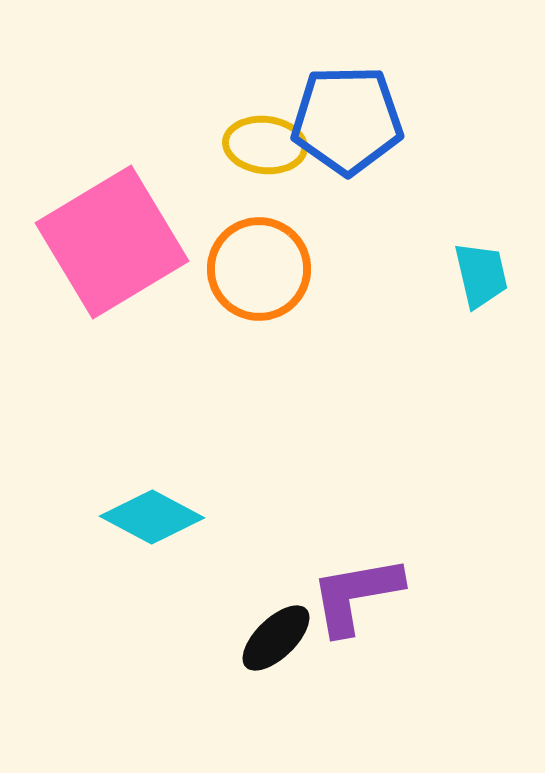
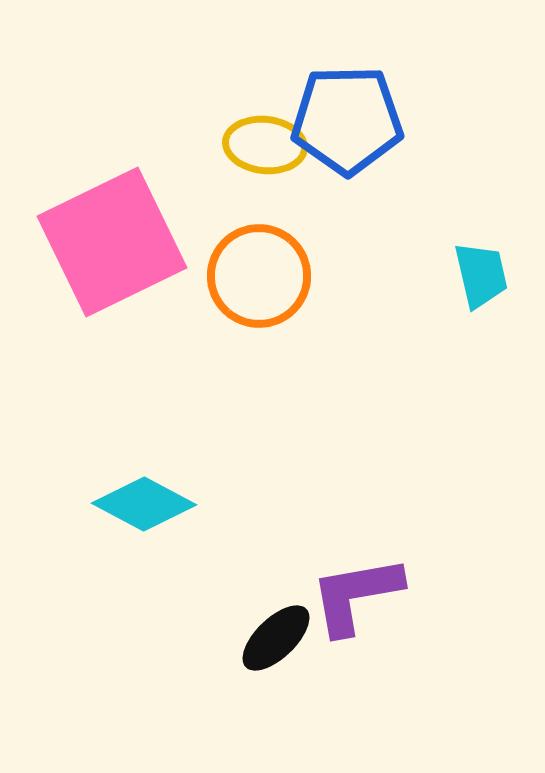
pink square: rotated 5 degrees clockwise
orange circle: moved 7 px down
cyan diamond: moved 8 px left, 13 px up
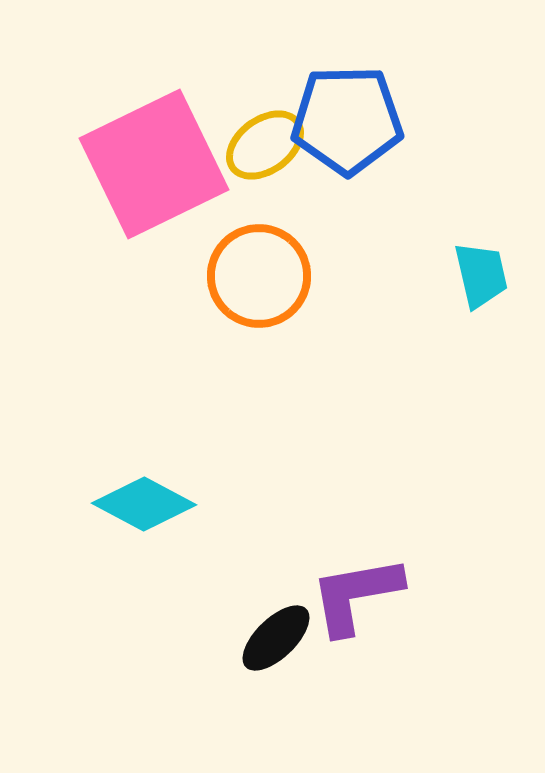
yellow ellipse: rotated 42 degrees counterclockwise
pink square: moved 42 px right, 78 px up
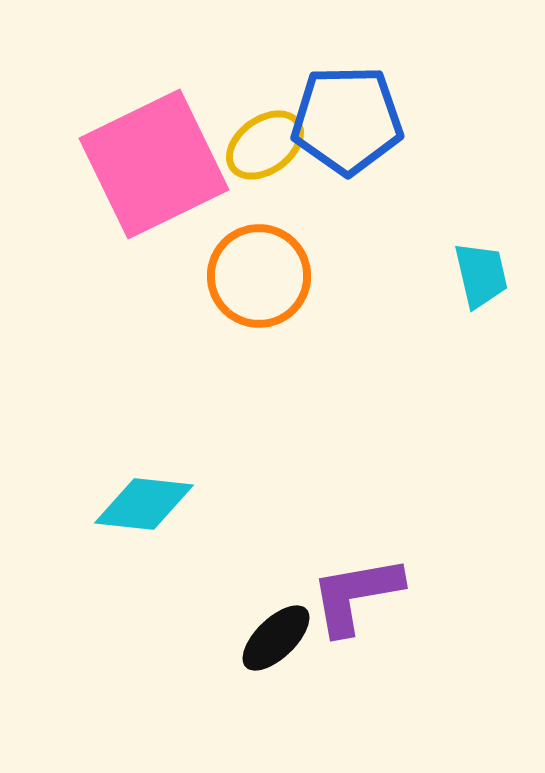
cyan diamond: rotated 22 degrees counterclockwise
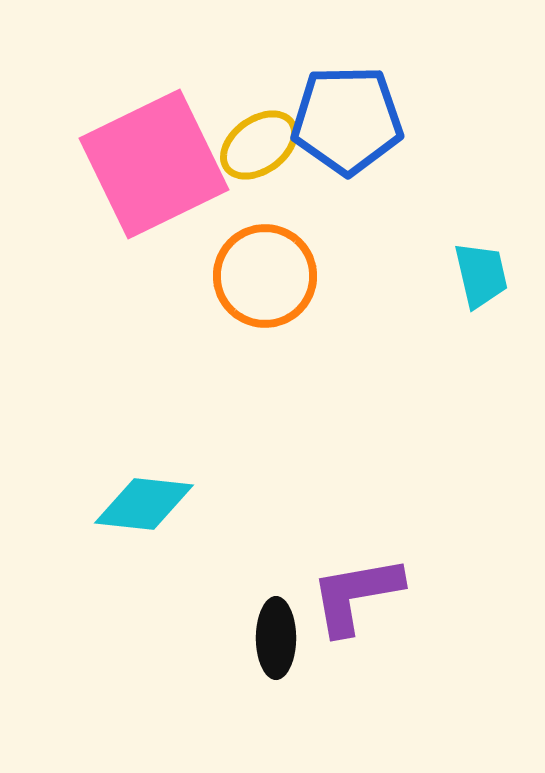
yellow ellipse: moved 6 px left
orange circle: moved 6 px right
black ellipse: rotated 46 degrees counterclockwise
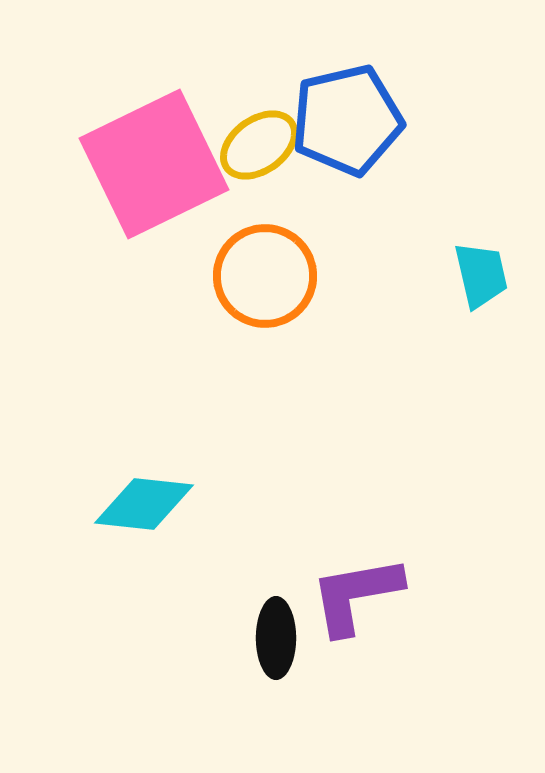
blue pentagon: rotated 12 degrees counterclockwise
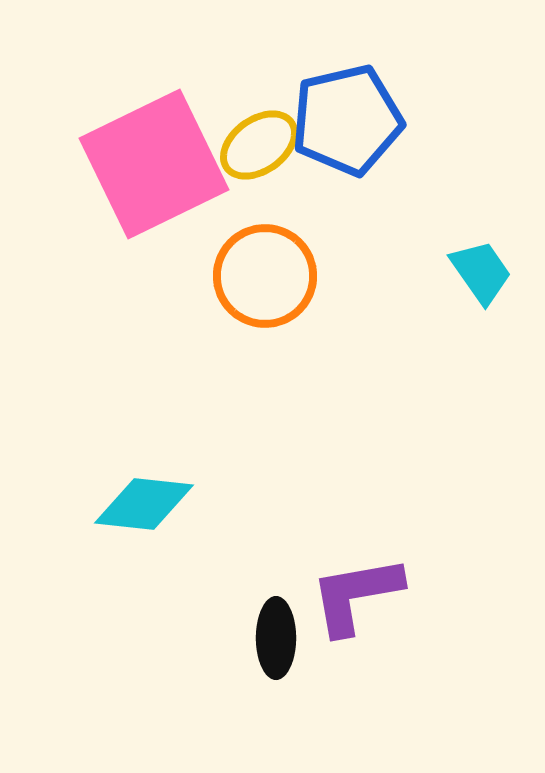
cyan trapezoid: moved 3 px up; rotated 22 degrees counterclockwise
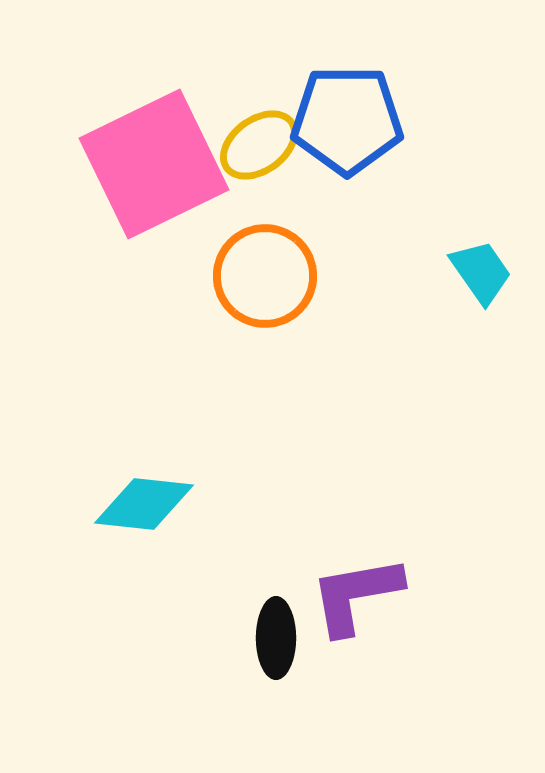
blue pentagon: rotated 13 degrees clockwise
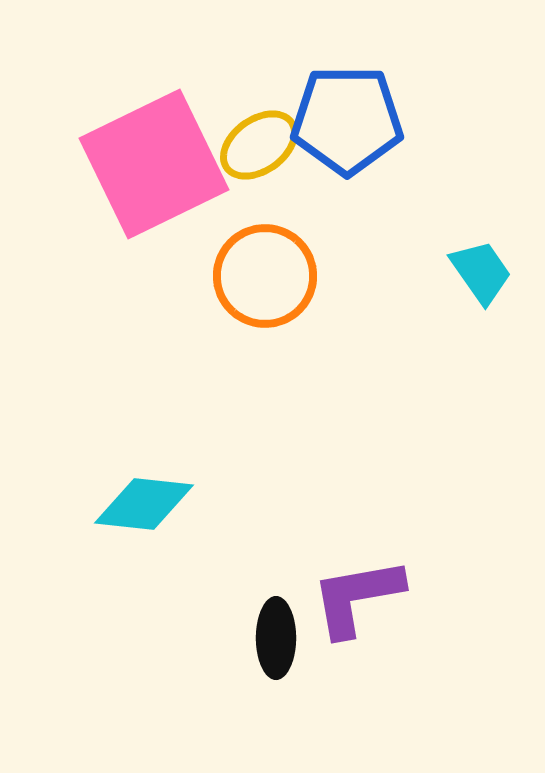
purple L-shape: moved 1 px right, 2 px down
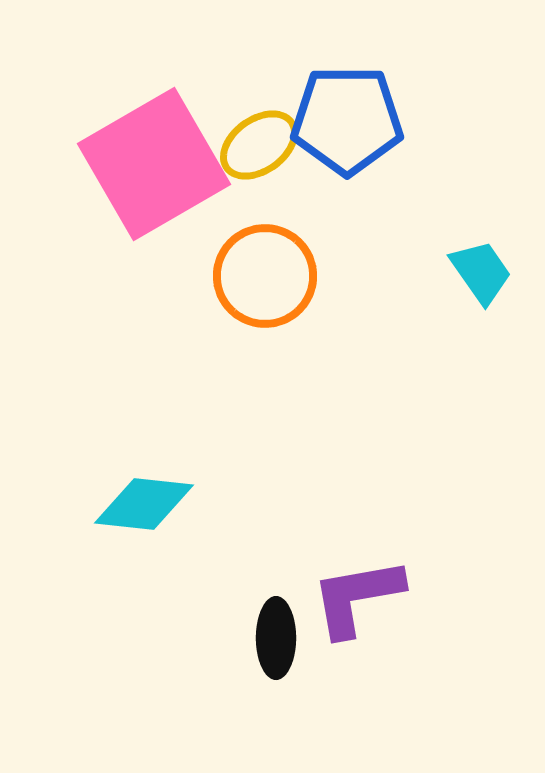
pink square: rotated 4 degrees counterclockwise
